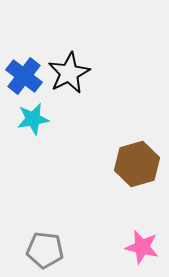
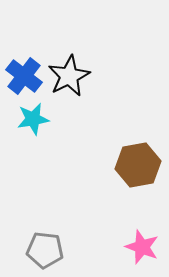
black star: moved 3 px down
brown hexagon: moved 1 px right, 1 px down; rotated 6 degrees clockwise
pink star: rotated 8 degrees clockwise
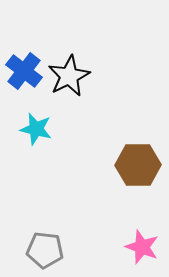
blue cross: moved 5 px up
cyan star: moved 3 px right, 10 px down; rotated 24 degrees clockwise
brown hexagon: rotated 9 degrees clockwise
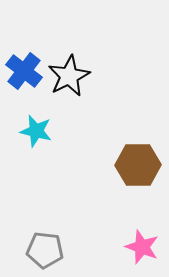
cyan star: moved 2 px down
